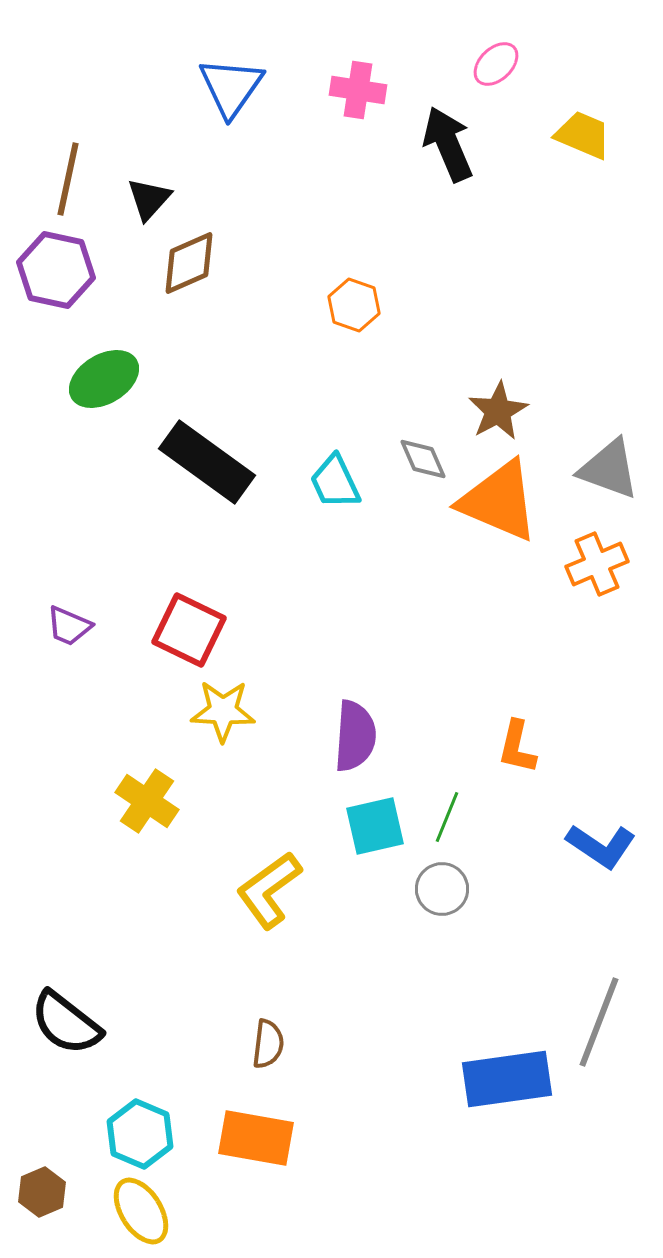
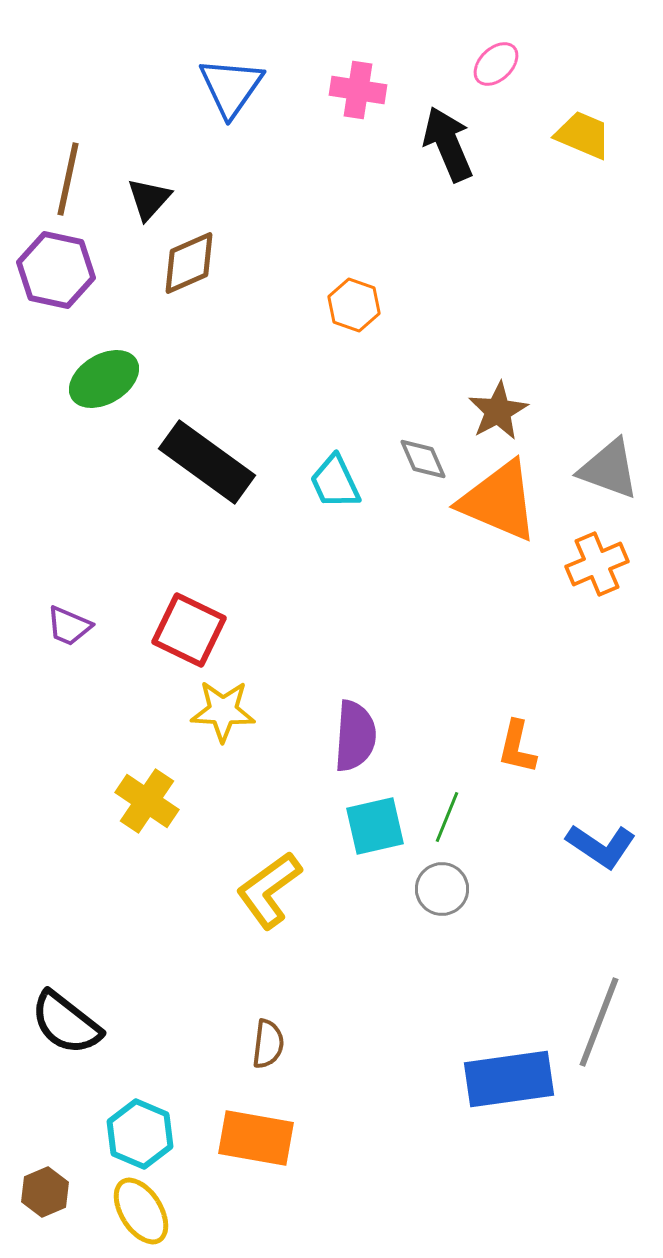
blue rectangle: moved 2 px right
brown hexagon: moved 3 px right
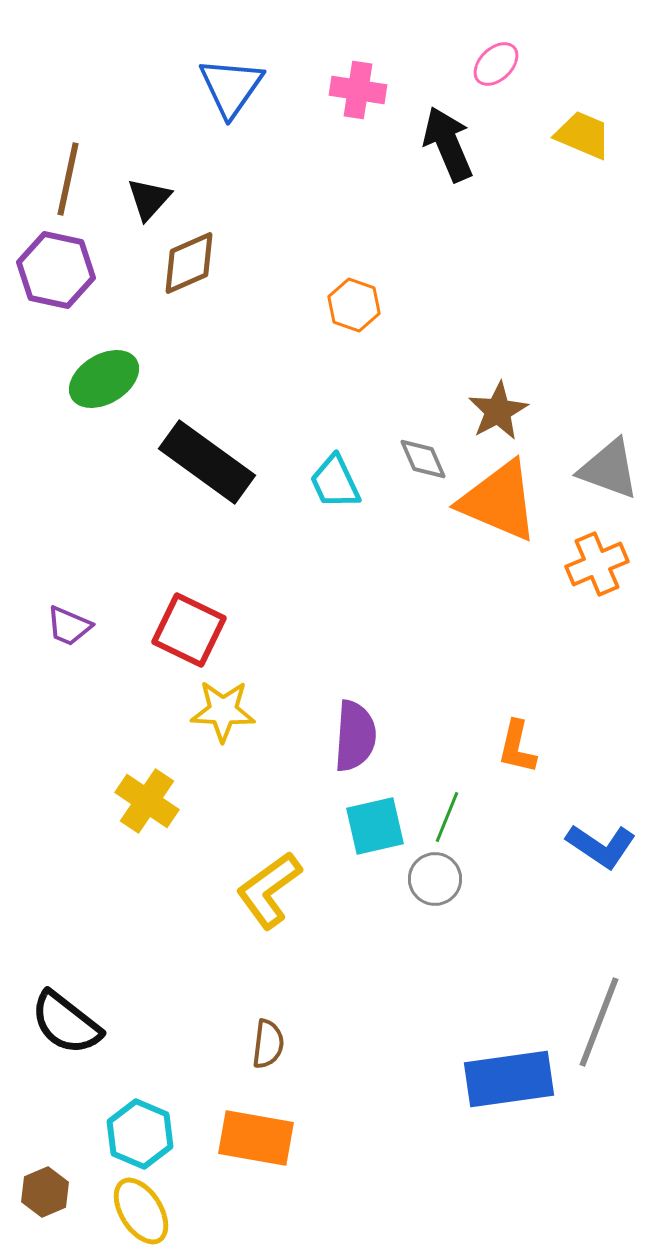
gray circle: moved 7 px left, 10 px up
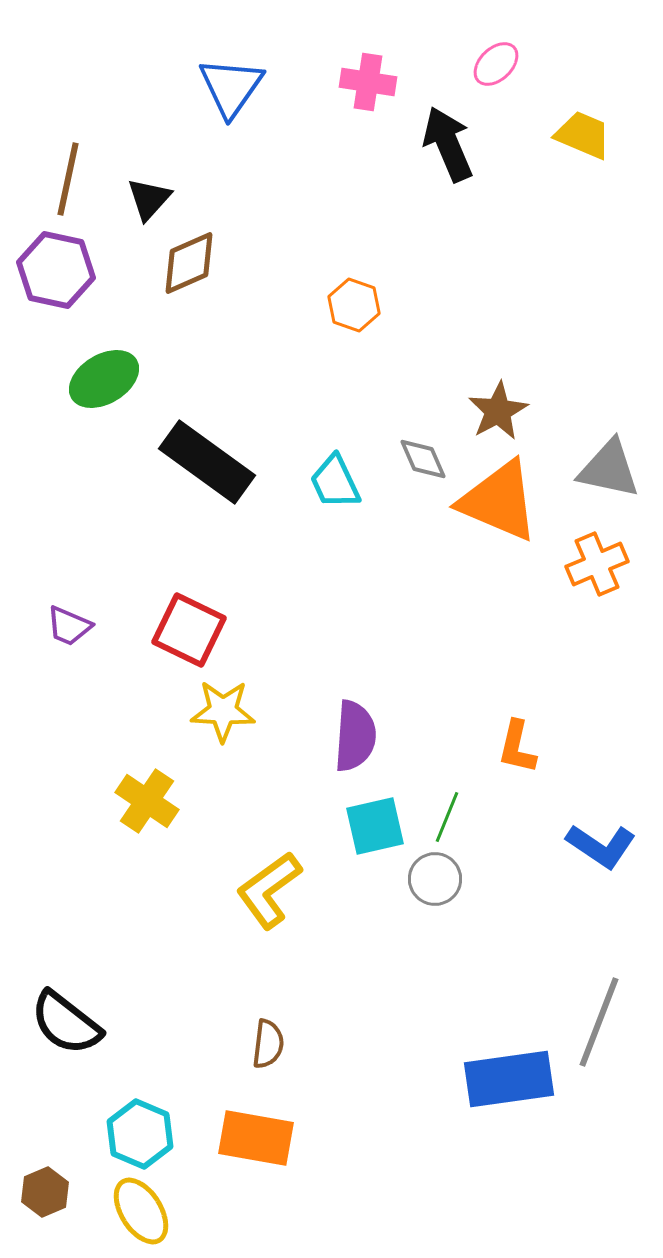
pink cross: moved 10 px right, 8 px up
gray triangle: rotated 8 degrees counterclockwise
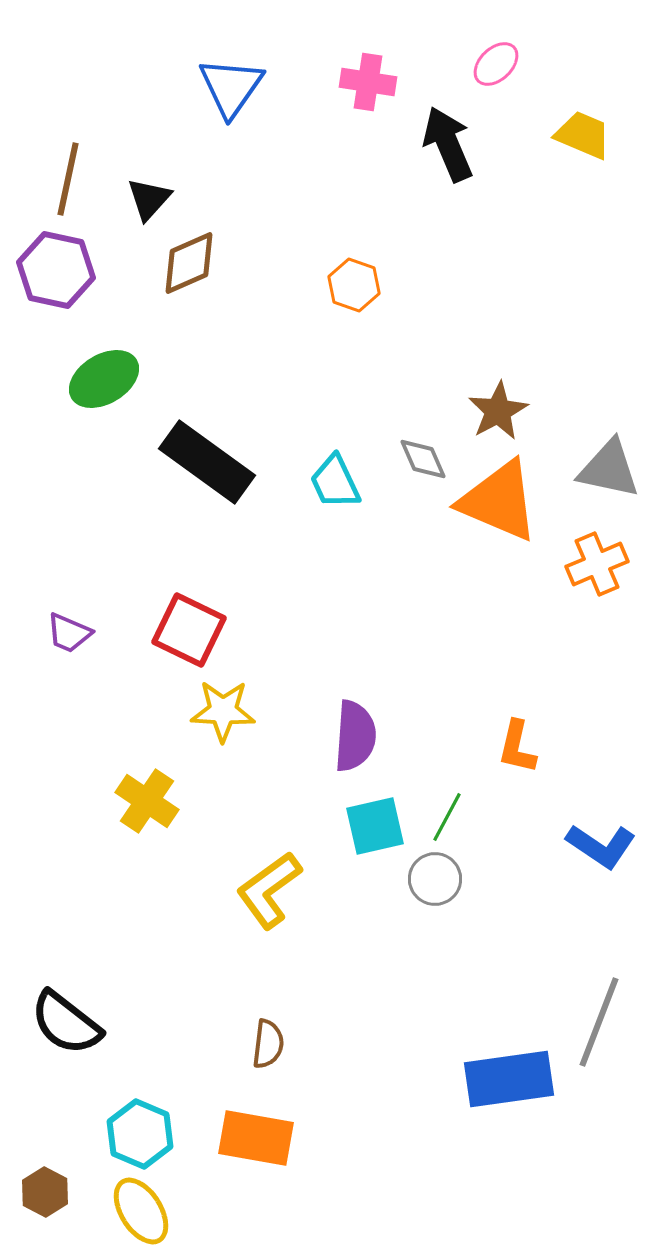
orange hexagon: moved 20 px up
purple trapezoid: moved 7 px down
green line: rotated 6 degrees clockwise
brown hexagon: rotated 9 degrees counterclockwise
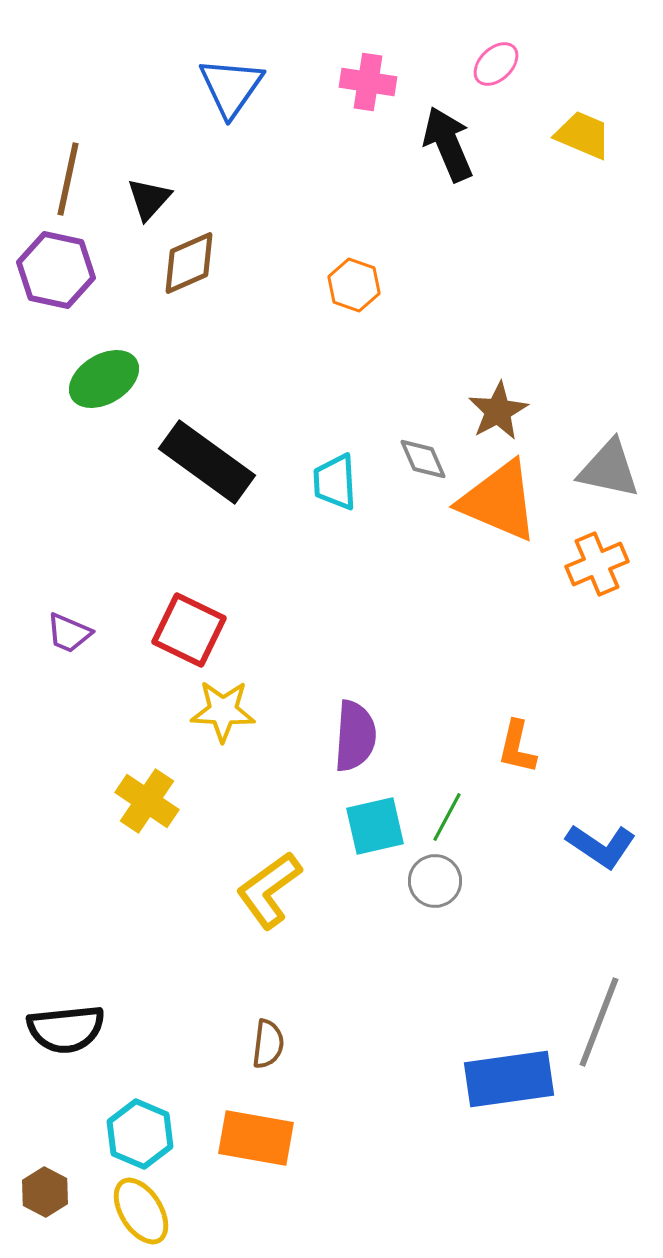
cyan trapezoid: rotated 22 degrees clockwise
gray circle: moved 2 px down
black semicircle: moved 6 px down; rotated 44 degrees counterclockwise
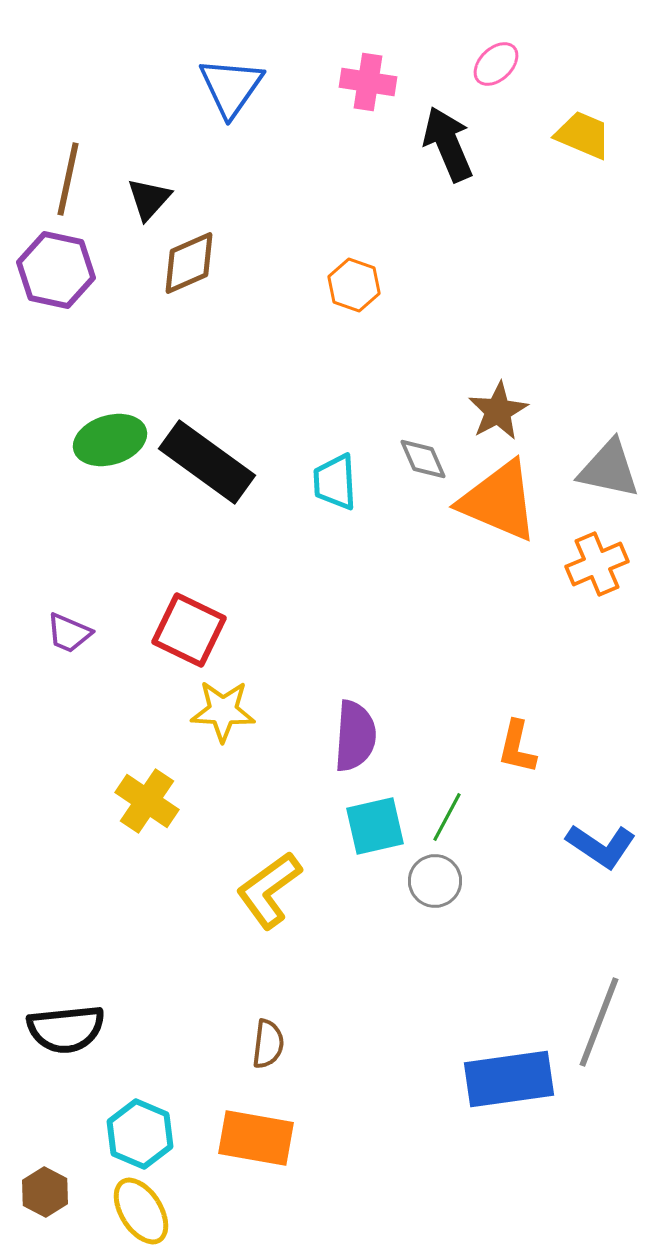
green ellipse: moved 6 px right, 61 px down; rotated 14 degrees clockwise
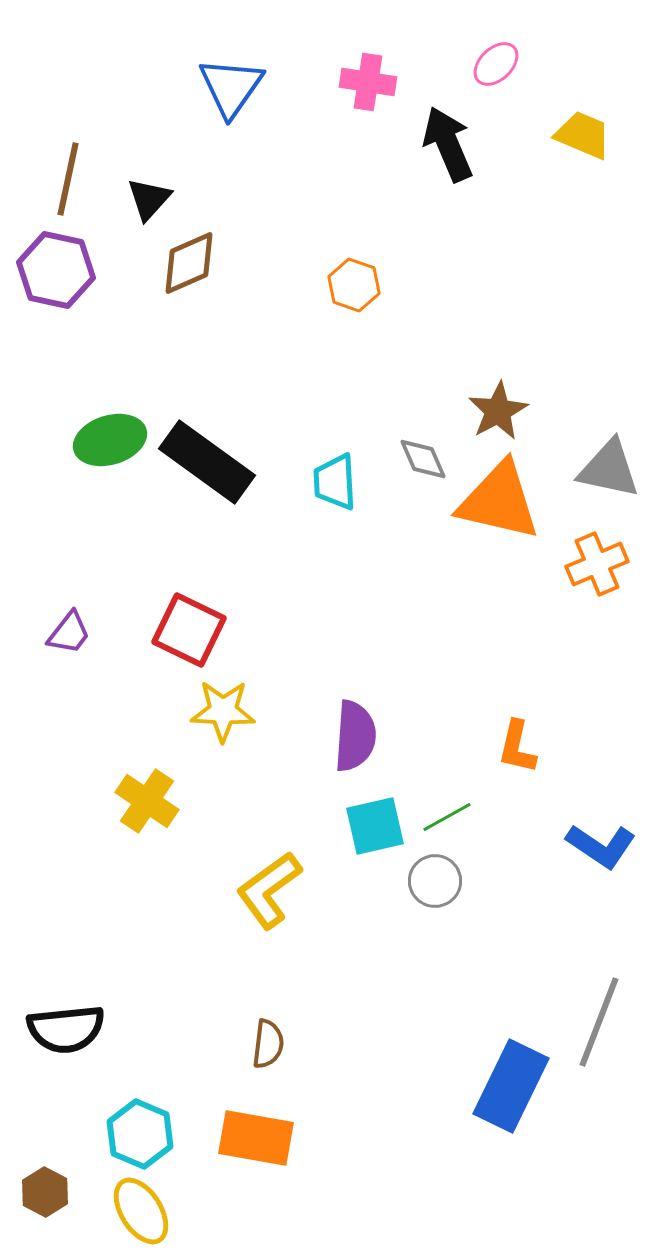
orange triangle: rotated 10 degrees counterclockwise
purple trapezoid: rotated 75 degrees counterclockwise
green line: rotated 33 degrees clockwise
blue rectangle: moved 2 px right, 7 px down; rotated 56 degrees counterclockwise
